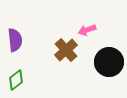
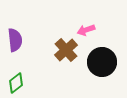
pink arrow: moved 1 px left
black circle: moved 7 px left
green diamond: moved 3 px down
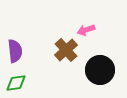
purple semicircle: moved 11 px down
black circle: moved 2 px left, 8 px down
green diamond: rotated 30 degrees clockwise
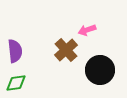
pink arrow: moved 1 px right
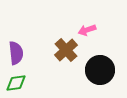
purple semicircle: moved 1 px right, 2 px down
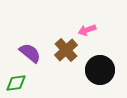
purple semicircle: moved 14 px right; rotated 45 degrees counterclockwise
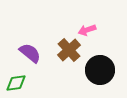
brown cross: moved 3 px right
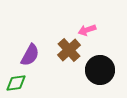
purple semicircle: moved 2 px down; rotated 80 degrees clockwise
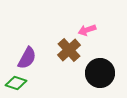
purple semicircle: moved 3 px left, 3 px down
black circle: moved 3 px down
green diamond: rotated 25 degrees clockwise
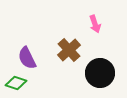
pink arrow: moved 8 px right, 6 px up; rotated 90 degrees counterclockwise
purple semicircle: rotated 125 degrees clockwise
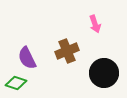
brown cross: moved 2 px left, 1 px down; rotated 20 degrees clockwise
black circle: moved 4 px right
